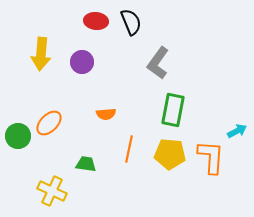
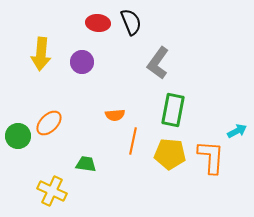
red ellipse: moved 2 px right, 2 px down
orange semicircle: moved 9 px right, 1 px down
orange line: moved 4 px right, 8 px up
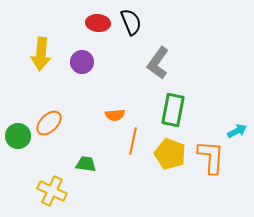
yellow pentagon: rotated 16 degrees clockwise
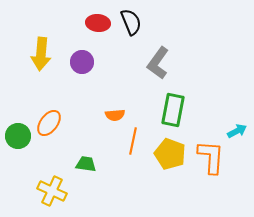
orange ellipse: rotated 8 degrees counterclockwise
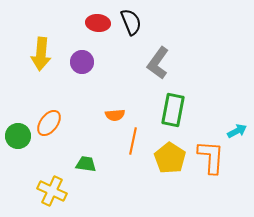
yellow pentagon: moved 4 px down; rotated 12 degrees clockwise
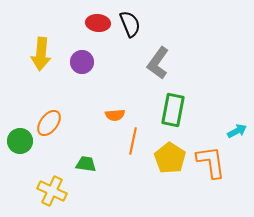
black semicircle: moved 1 px left, 2 px down
green circle: moved 2 px right, 5 px down
orange L-shape: moved 5 px down; rotated 12 degrees counterclockwise
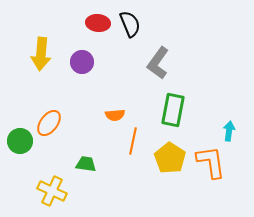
cyan arrow: moved 8 px left; rotated 54 degrees counterclockwise
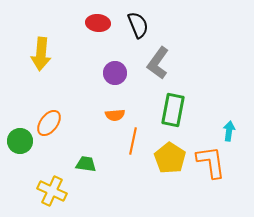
black semicircle: moved 8 px right, 1 px down
purple circle: moved 33 px right, 11 px down
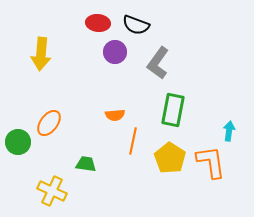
black semicircle: moved 2 px left; rotated 132 degrees clockwise
purple circle: moved 21 px up
green circle: moved 2 px left, 1 px down
